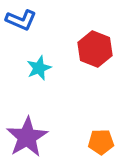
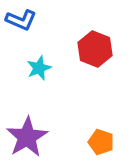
orange pentagon: rotated 20 degrees clockwise
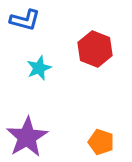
blue L-shape: moved 4 px right; rotated 8 degrees counterclockwise
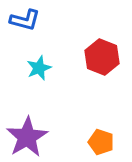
red hexagon: moved 7 px right, 8 px down
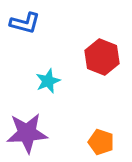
blue L-shape: moved 3 px down
cyan star: moved 9 px right, 13 px down
purple star: moved 4 px up; rotated 27 degrees clockwise
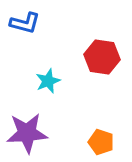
red hexagon: rotated 12 degrees counterclockwise
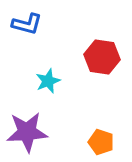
blue L-shape: moved 2 px right, 1 px down
purple star: moved 1 px up
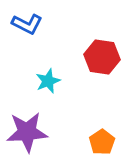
blue L-shape: rotated 12 degrees clockwise
orange pentagon: moved 1 px right; rotated 20 degrees clockwise
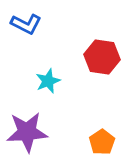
blue L-shape: moved 1 px left
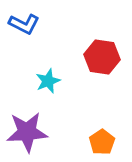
blue L-shape: moved 2 px left
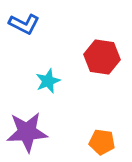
orange pentagon: rotated 30 degrees counterclockwise
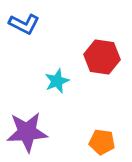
cyan star: moved 9 px right
